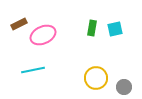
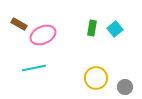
brown rectangle: rotated 56 degrees clockwise
cyan square: rotated 28 degrees counterclockwise
cyan line: moved 1 px right, 2 px up
gray circle: moved 1 px right
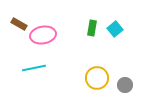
pink ellipse: rotated 15 degrees clockwise
yellow circle: moved 1 px right
gray circle: moved 2 px up
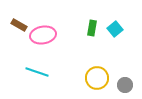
brown rectangle: moved 1 px down
cyan line: moved 3 px right, 4 px down; rotated 30 degrees clockwise
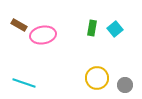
cyan line: moved 13 px left, 11 px down
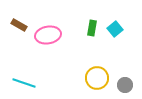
pink ellipse: moved 5 px right
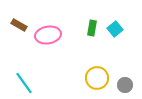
cyan line: rotated 35 degrees clockwise
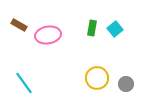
gray circle: moved 1 px right, 1 px up
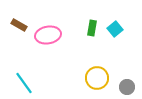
gray circle: moved 1 px right, 3 px down
